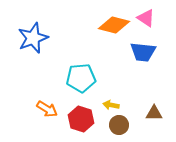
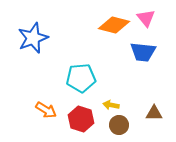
pink triangle: rotated 18 degrees clockwise
orange arrow: moved 1 px left, 1 px down
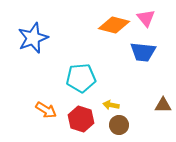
brown triangle: moved 9 px right, 8 px up
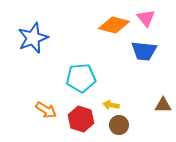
blue trapezoid: moved 1 px right, 1 px up
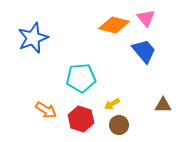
blue trapezoid: rotated 136 degrees counterclockwise
yellow arrow: moved 1 px right, 1 px up; rotated 42 degrees counterclockwise
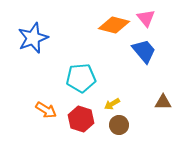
brown triangle: moved 3 px up
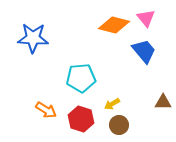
blue star: rotated 24 degrees clockwise
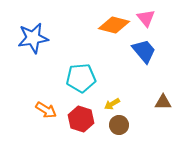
blue star: rotated 12 degrees counterclockwise
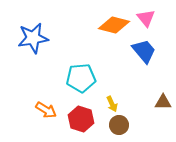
yellow arrow: rotated 84 degrees counterclockwise
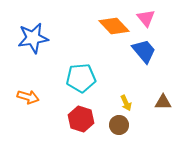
orange diamond: moved 1 px down; rotated 32 degrees clockwise
yellow arrow: moved 14 px right, 1 px up
orange arrow: moved 18 px left, 13 px up; rotated 15 degrees counterclockwise
